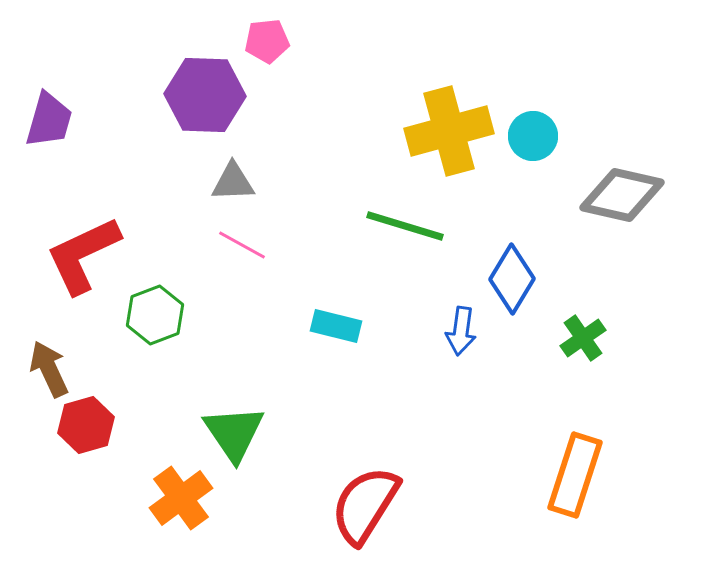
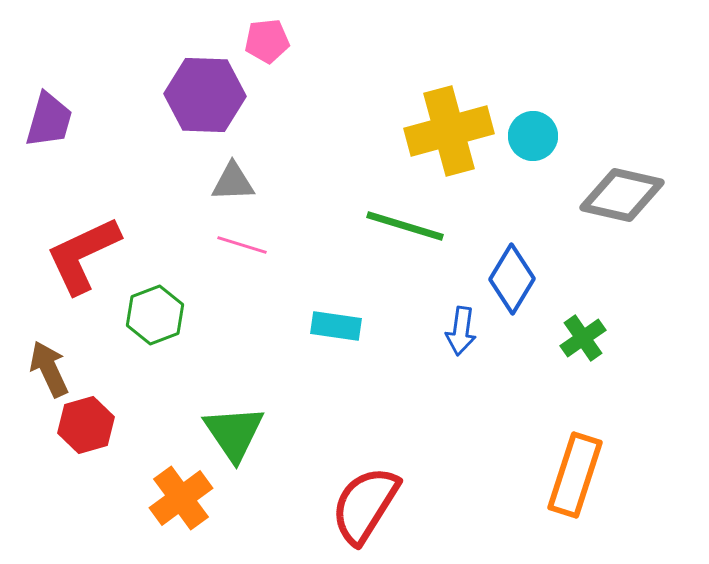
pink line: rotated 12 degrees counterclockwise
cyan rectangle: rotated 6 degrees counterclockwise
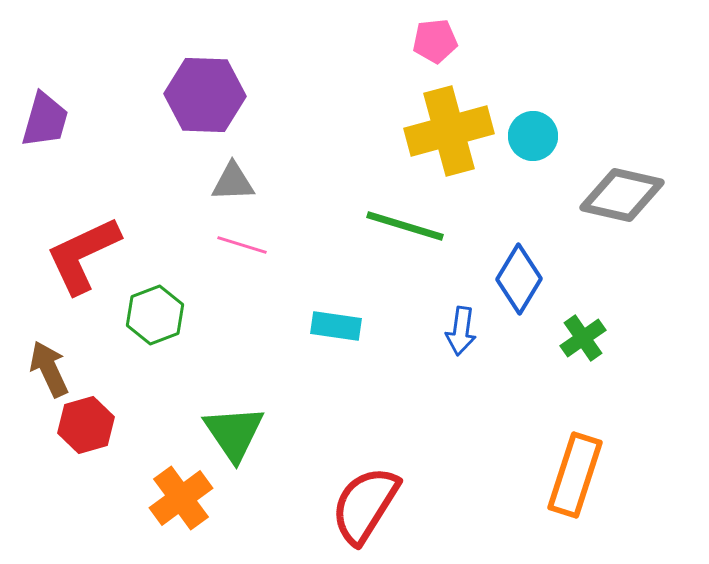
pink pentagon: moved 168 px right
purple trapezoid: moved 4 px left
blue diamond: moved 7 px right
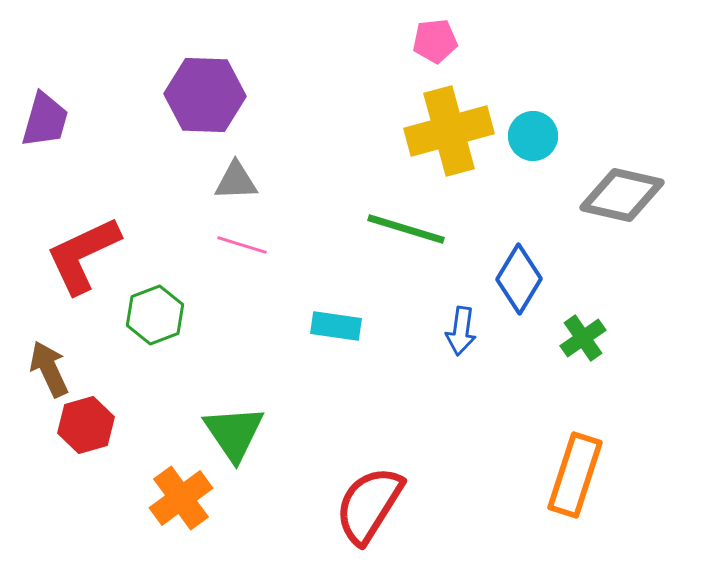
gray triangle: moved 3 px right, 1 px up
green line: moved 1 px right, 3 px down
red semicircle: moved 4 px right
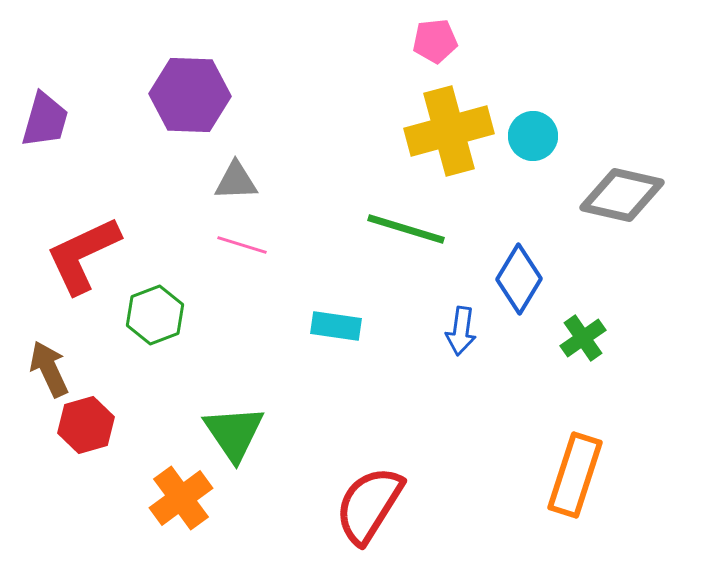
purple hexagon: moved 15 px left
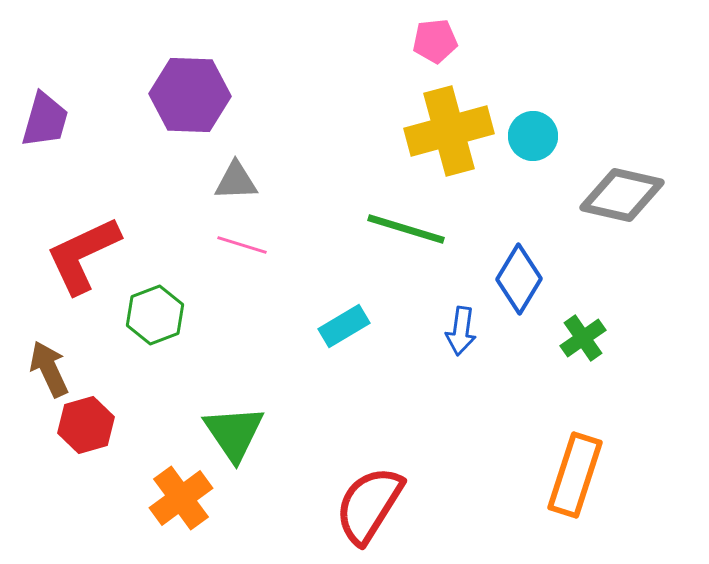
cyan rectangle: moved 8 px right; rotated 39 degrees counterclockwise
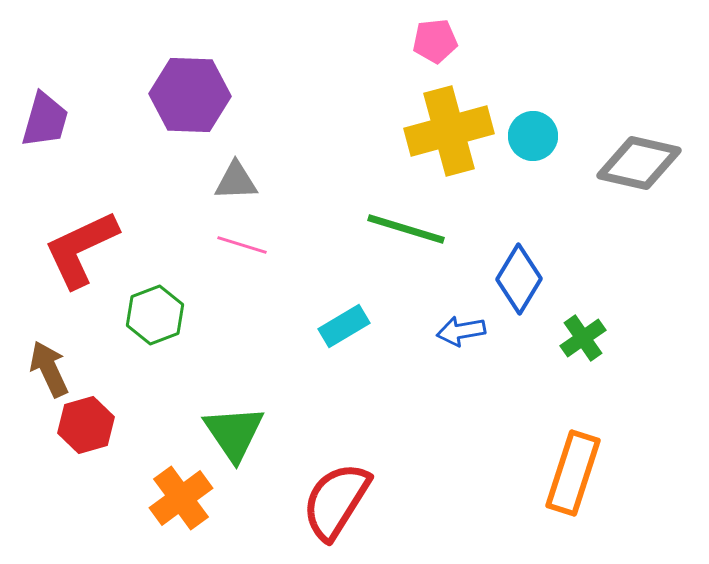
gray diamond: moved 17 px right, 32 px up
red L-shape: moved 2 px left, 6 px up
blue arrow: rotated 72 degrees clockwise
orange rectangle: moved 2 px left, 2 px up
red semicircle: moved 33 px left, 4 px up
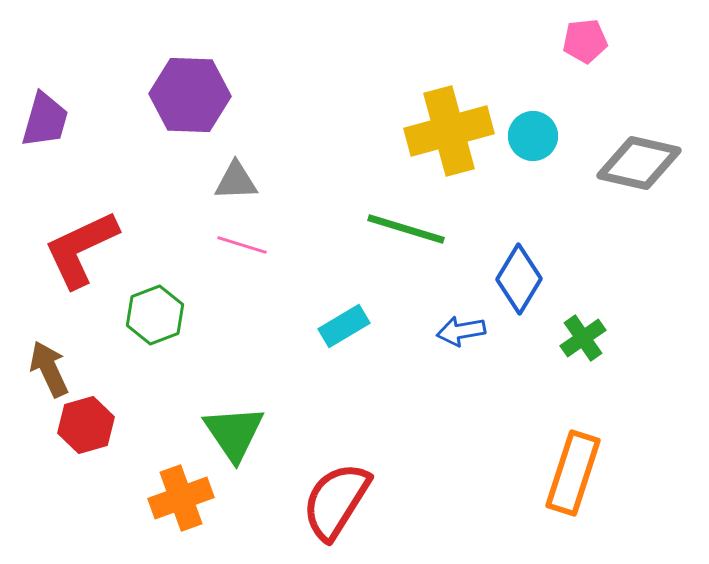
pink pentagon: moved 150 px right
orange cross: rotated 16 degrees clockwise
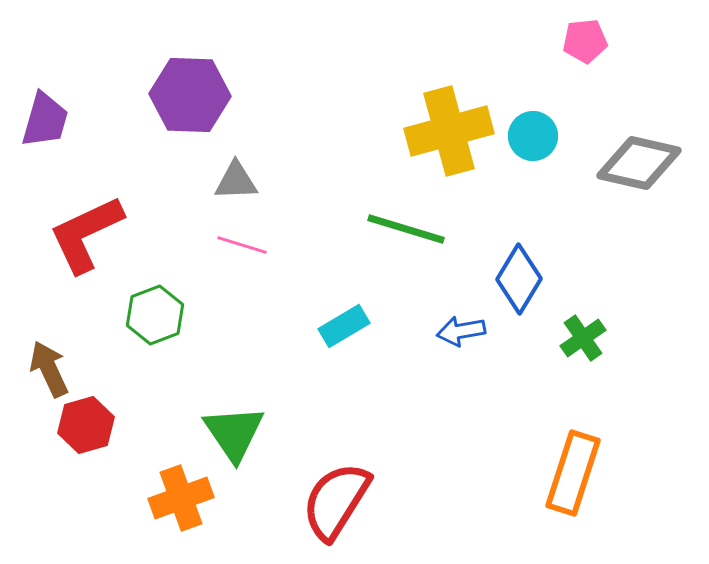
red L-shape: moved 5 px right, 15 px up
